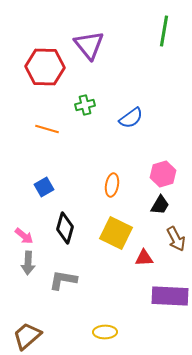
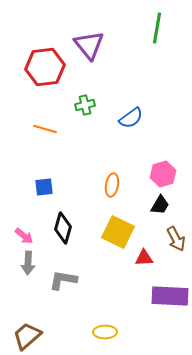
green line: moved 7 px left, 3 px up
red hexagon: rotated 9 degrees counterclockwise
orange line: moved 2 px left
blue square: rotated 24 degrees clockwise
black diamond: moved 2 px left
yellow square: moved 2 px right, 1 px up
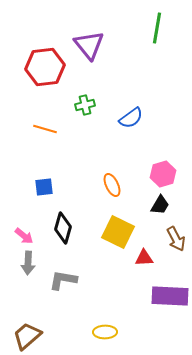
orange ellipse: rotated 35 degrees counterclockwise
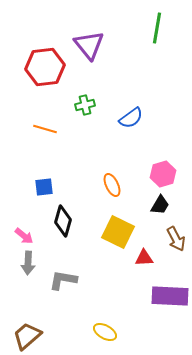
black diamond: moved 7 px up
yellow ellipse: rotated 30 degrees clockwise
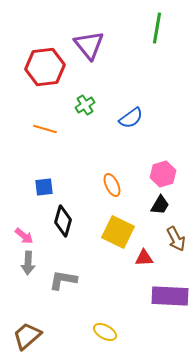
green cross: rotated 18 degrees counterclockwise
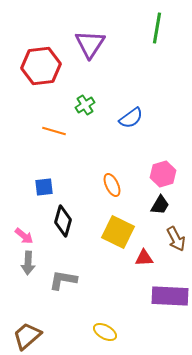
purple triangle: moved 1 px right, 1 px up; rotated 12 degrees clockwise
red hexagon: moved 4 px left, 1 px up
orange line: moved 9 px right, 2 px down
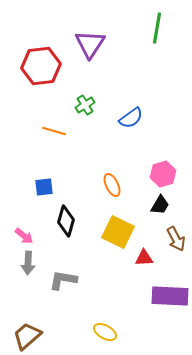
black diamond: moved 3 px right
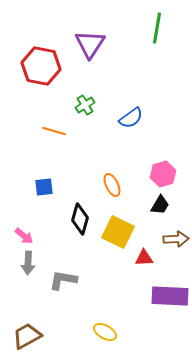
red hexagon: rotated 18 degrees clockwise
black diamond: moved 14 px right, 2 px up
brown arrow: rotated 65 degrees counterclockwise
brown trapezoid: rotated 12 degrees clockwise
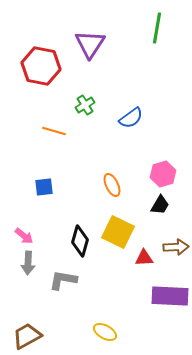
black diamond: moved 22 px down
brown arrow: moved 8 px down
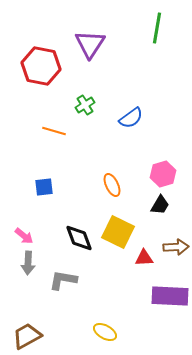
black diamond: moved 1 px left, 3 px up; rotated 36 degrees counterclockwise
